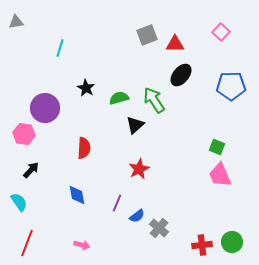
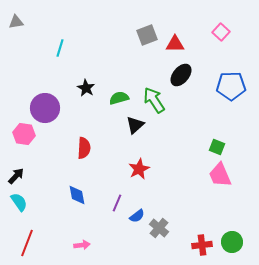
black arrow: moved 15 px left, 6 px down
pink arrow: rotated 21 degrees counterclockwise
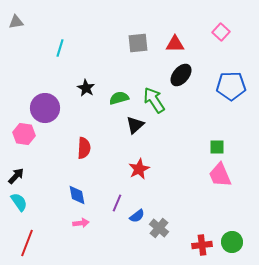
gray square: moved 9 px left, 8 px down; rotated 15 degrees clockwise
green square: rotated 21 degrees counterclockwise
pink arrow: moved 1 px left, 22 px up
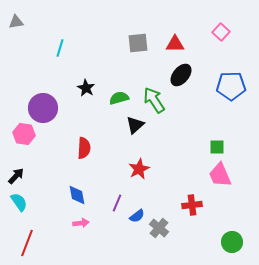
purple circle: moved 2 px left
red cross: moved 10 px left, 40 px up
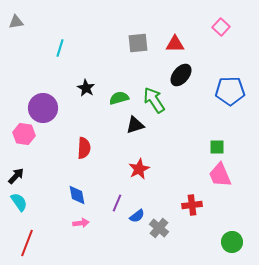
pink square: moved 5 px up
blue pentagon: moved 1 px left, 5 px down
black triangle: rotated 24 degrees clockwise
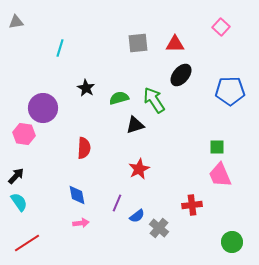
red line: rotated 36 degrees clockwise
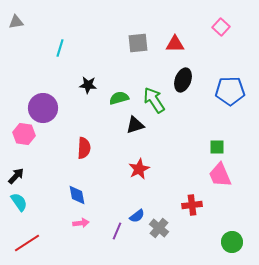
black ellipse: moved 2 px right, 5 px down; rotated 20 degrees counterclockwise
black star: moved 2 px right, 3 px up; rotated 24 degrees counterclockwise
purple line: moved 28 px down
